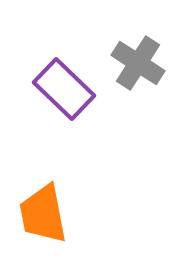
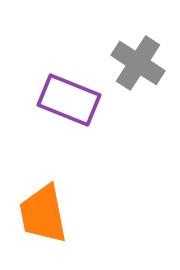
purple rectangle: moved 5 px right, 11 px down; rotated 22 degrees counterclockwise
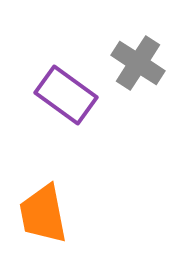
purple rectangle: moved 3 px left, 5 px up; rotated 14 degrees clockwise
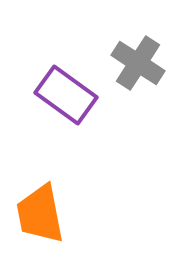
orange trapezoid: moved 3 px left
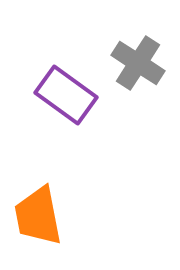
orange trapezoid: moved 2 px left, 2 px down
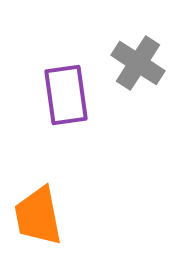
purple rectangle: rotated 46 degrees clockwise
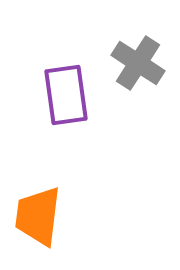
orange trapezoid: rotated 18 degrees clockwise
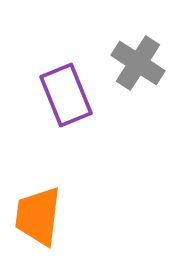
purple rectangle: rotated 14 degrees counterclockwise
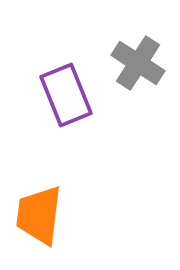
orange trapezoid: moved 1 px right, 1 px up
